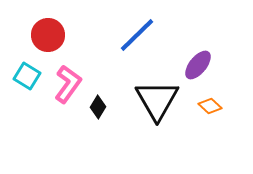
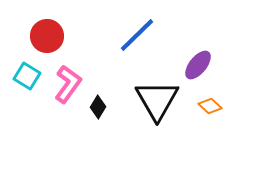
red circle: moved 1 px left, 1 px down
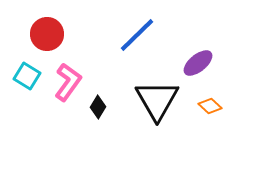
red circle: moved 2 px up
purple ellipse: moved 2 px up; rotated 12 degrees clockwise
pink L-shape: moved 2 px up
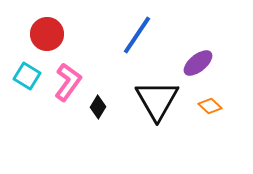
blue line: rotated 12 degrees counterclockwise
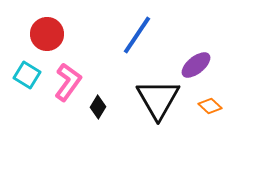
purple ellipse: moved 2 px left, 2 px down
cyan square: moved 1 px up
black triangle: moved 1 px right, 1 px up
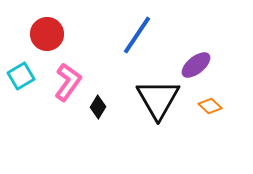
cyan square: moved 6 px left, 1 px down; rotated 28 degrees clockwise
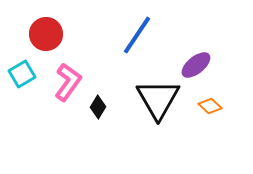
red circle: moved 1 px left
cyan square: moved 1 px right, 2 px up
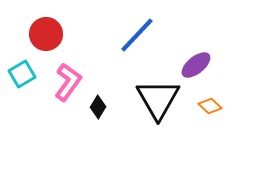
blue line: rotated 9 degrees clockwise
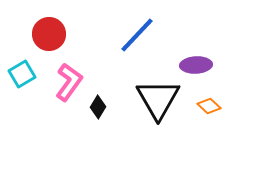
red circle: moved 3 px right
purple ellipse: rotated 36 degrees clockwise
pink L-shape: moved 1 px right
orange diamond: moved 1 px left
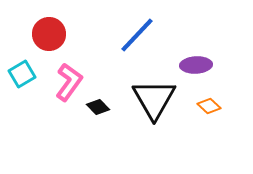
black triangle: moved 4 px left
black diamond: rotated 75 degrees counterclockwise
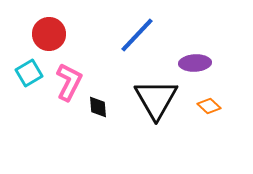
purple ellipse: moved 1 px left, 2 px up
cyan square: moved 7 px right, 1 px up
pink L-shape: rotated 9 degrees counterclockwise
black triangle: moved 2 px right
black diamond: rotated 40 degrees clockwise
